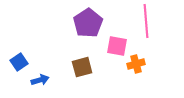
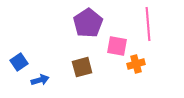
pink line: moved 2 px right, 3 px down
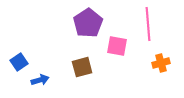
orange cross: moved 25 px right, 1 px up
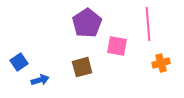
purple pentagon: moved 1 px left
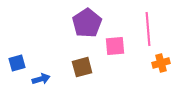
pink line: moved 5 px down
pink square: moved 2 px left; rotated 15 degrees counterclockwise
blue square: moved 2 px left, 1 px down; rotated 18 degrees clockwise
blue arrow: moved 1 px right, 1 px up
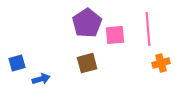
pink square: moved 11 px up
brown square: moved 5 px right, 4 px up
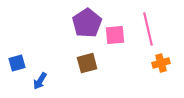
pink line: rotated 8 degrees counterclockwise
blue arrow: moved 1 px left, 2 px down; rotated 138 degrees clockwise
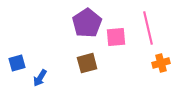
pink line: moved 1 px up
pink square: moved 1 px right, 2 px down
blue arrow: moved 3 px up
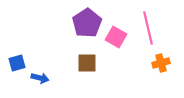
pink square: rotated 35 degrees clockwise
brown square: rotated 15 degrees clockwise
blue arrow: rotated 108 degrees counterclockwise
